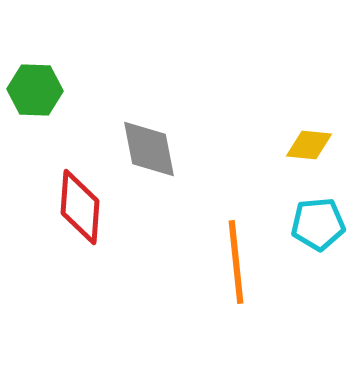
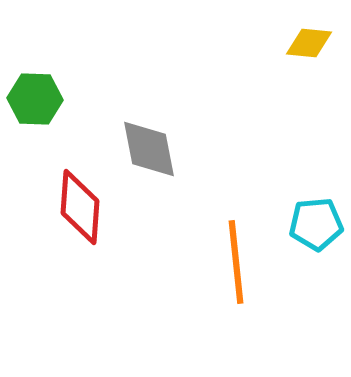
green hexagon: moved 9 px down
yellow diamond: moved 102 px up
cyan pentagon: moved 2 px left
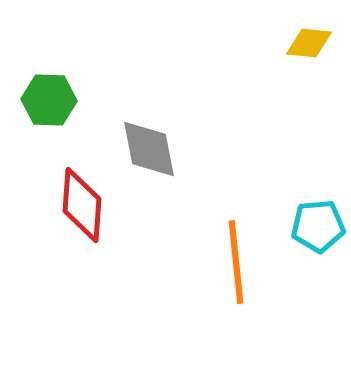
green hexagon: moved 14 px right, 1 px down
red diamond: moved 2 px right, 2 px up
cyan pentagon: moved 2 px right, 2 px down
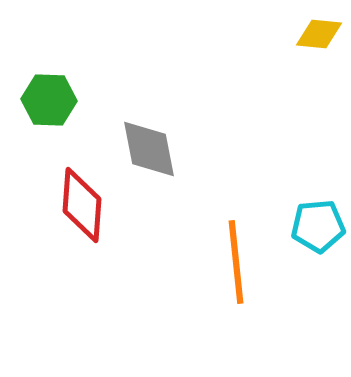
yellow diamond: moved 10 px right, 9 px up
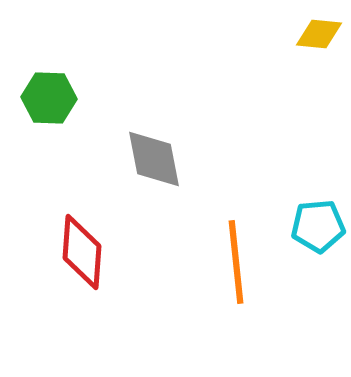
green hexagon: moved 2 px up
gray diamond: moved 5 px right, 10 px down
red diamond: moved 47 px down
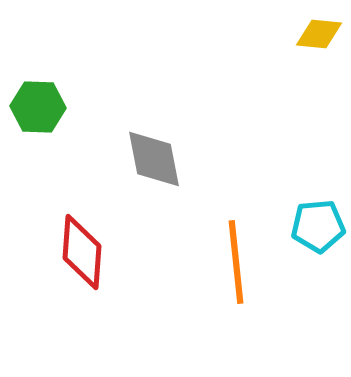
green hexagon: moved 11 px left, 9 px down
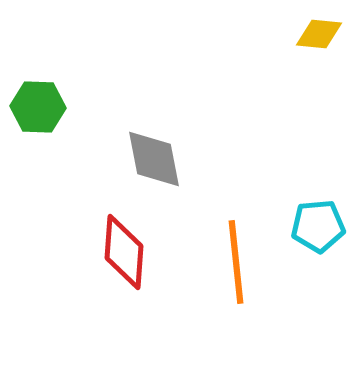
red diamond: moved 42 px right
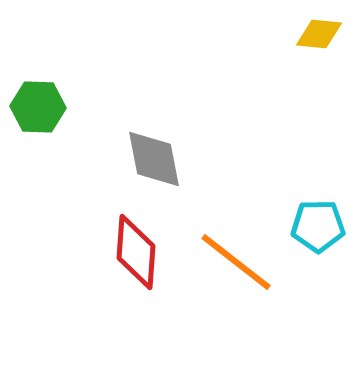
cyan pentagon: rotated 4 degrees clockwise
red diamond: moved 12 px right
orange line: rotated 46 degrees counterclockwise
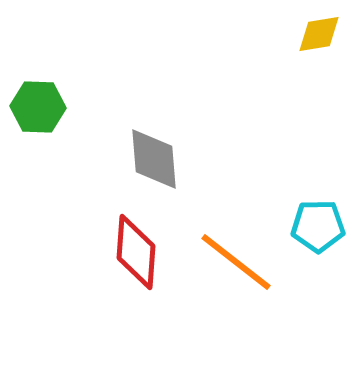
yellow diamond: rotated 15 degrees counterclockwise
gray diamond: rotated 6 degrees clockwise
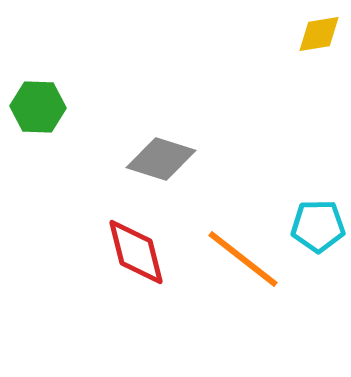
gray diamond: moved 7 px right; rotated 68 degrees counterclockwise
red diamond: rotated 18 degrees counterclockwise
orange line: moved 7 px right, 3 px up
